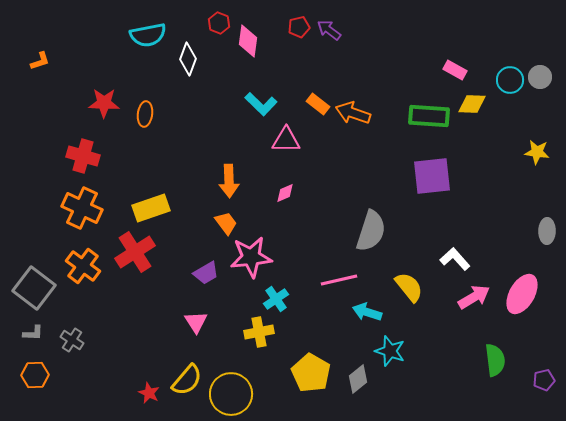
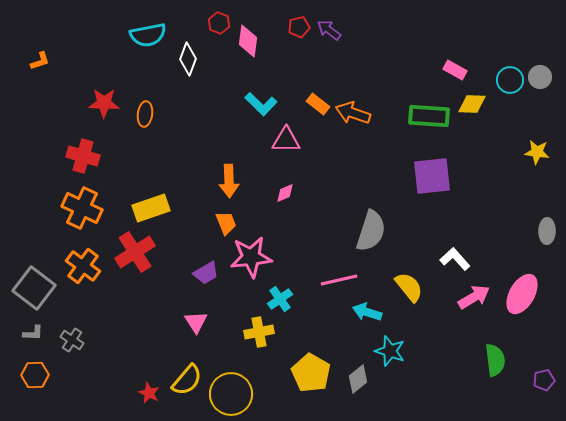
orange trapezoid at (226, 223): rotated 15 degrees clockwise
cyan cross at (276, 299): moved 4 px right
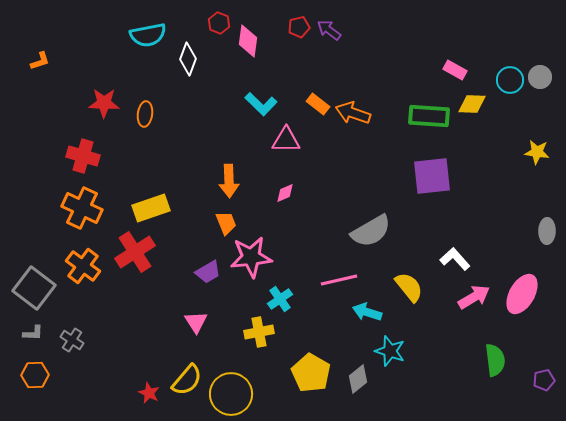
gray semicircle at (371, 231): rotated 42 degrees clockwise
purple trapezoid at (206, 273): moved 2 px right, 1 px up
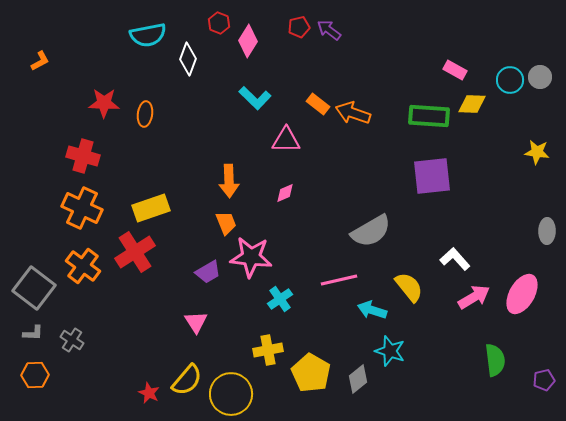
pink diamond at (248, 41): rotated 24 degrees clockwise
orange L-shape at (40, 61): rotated 10 degrees counterclockwise
cyan L-shape at (261, 104): moved 6 px left, 6 px up
pink star at (251, 257): rotated 12 degrees clockwise
cyan arrow at (367, 312): moved 5 px right, 2 px up
yellow cross at (259, 332): moved 9 px right, 18 px down
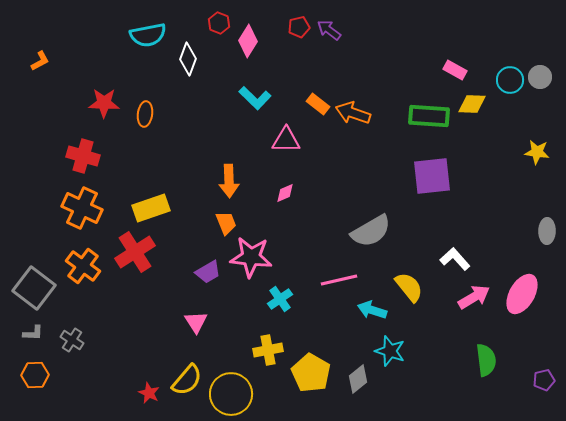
green semicircle at (495, 360): moved 9 px left
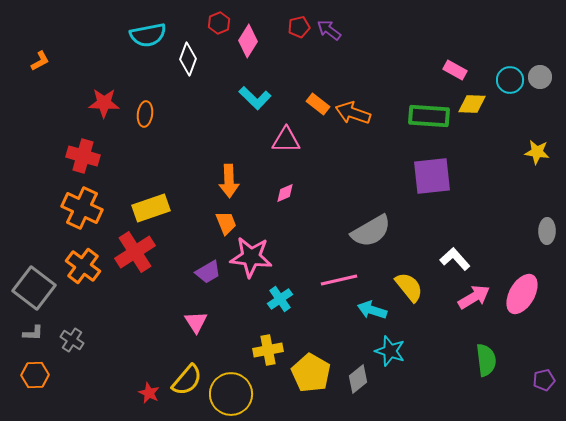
red hexagon at (219, 23): rotated 15 degrees clockwise
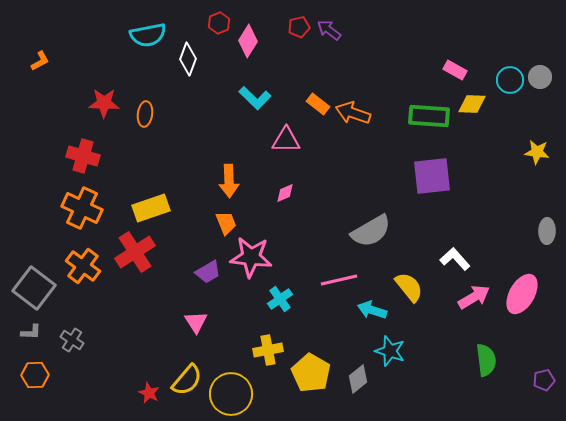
gray L-shape at (33, 333): moved 2 px left, 1 px up
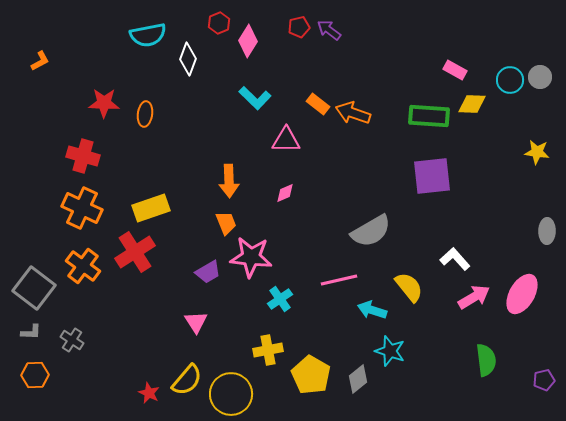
yellow pentagon at (311, 373): moved 2 px down
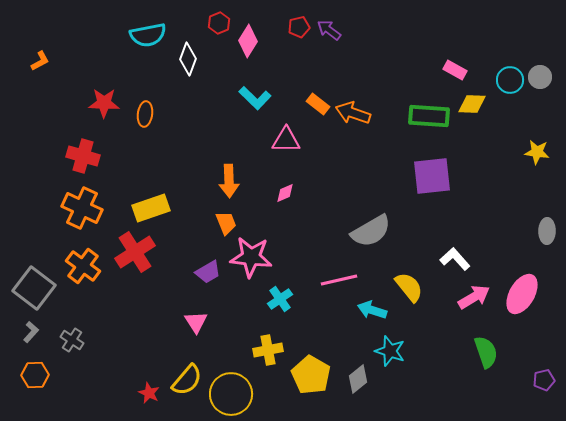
gray L-shape at (31, 332): rotated 50 degrees counterclockwise
green semicircle at (486, 360): moved 8 px up; rotated 12 degrees counterclockwise
